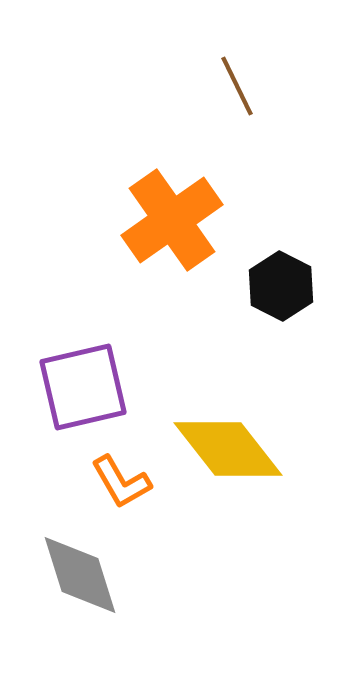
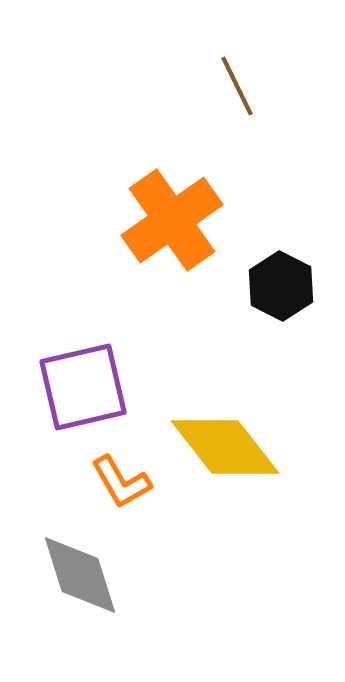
yellow diamond: moved 3 px left, 2 px up
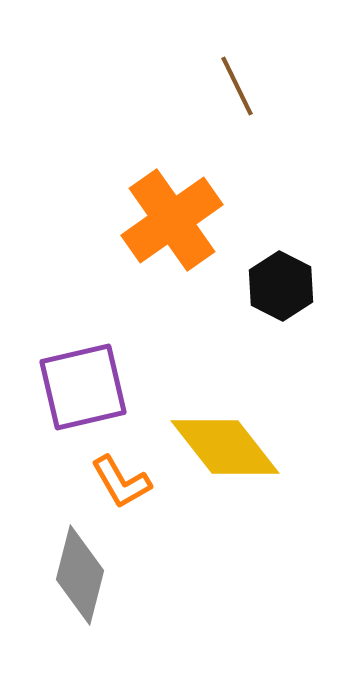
gray diamond: rotated 32 degrees clockwise
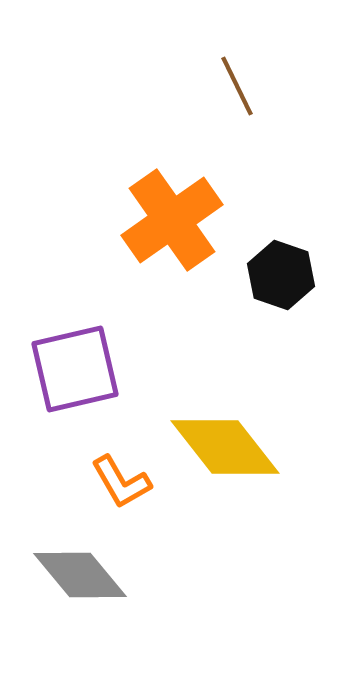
black hexagon: moved 11 px up; rotated 8 degrees counterclockwise
purple square: moved 8 px left, 18 px up
gray diamond: rotated 54 degrees counterclockwise
